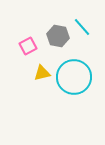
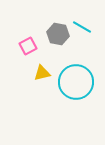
cyan line: rotated 18 degrees counterclockwise
gray hexagon: moved 2 px up
cyan circle: moved 2 px right, 5 px down
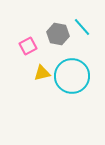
cyan line: rotated 18 degrees clockwise
cyan circle: moved 4 px left, 6 px up
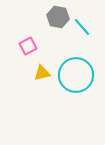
gray hexagon: moved 17 px up
cyan circle: moved 4 px right, 1 px up
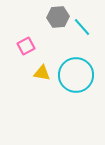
gray hexagon: rotated 15 degrees counterclockwise
pink square: moved 2 px left
yellow triangle: rotated 24 degrees clockwise
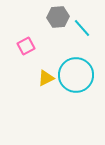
cyan line: moved 1 px down
yellow triangle: moved 4 px right, 5 px down; rotated 36 degrees counterclockwise
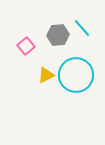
gray hexagon: moved 18 px down
pink square: rotated 12 degrees counterclockwise
yellow triangle: moved 3 px up
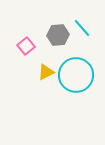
yellow triangle: moved 3 px up
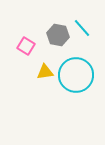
gray hexagon: rotated 15 degrees clockwise
pink square: rotated 18 degrees counterclockwise
yellow triangle: moved 1 px left; rotated 18 degrees clockwise
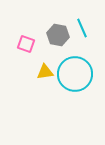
cyan line: rotated 18 degrees clockwise
pink square: moved 2 px up; rotated 12 degrees counterclockwise
cyan circle: moved 1 px left, 1 px up
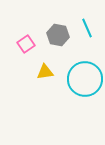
cyan line: moved 5 px right
pink square: rotated 36 degrees clockwise
cyan circle: moved 10 px right, 5 px down
